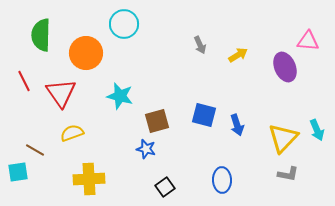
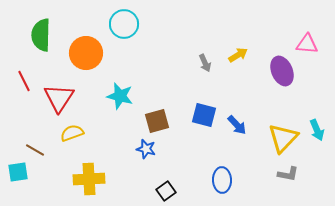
pink triangle: moved 1 px left, 3 px down
gray arrow: moved 5 px right, 18 px down
purple ellipse: moved 3 px left, 4 px down
red triangle: moved 2 px left, 5 px down; rotated 8 degrees clockwise
blue arrow: rotated 25 degrees counterclockwise
black square: moved 1 px right, 4 px down
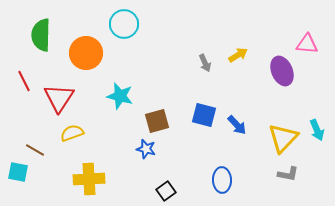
cyan square: rotated 20 degrees clockwise
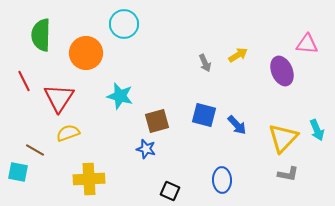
yellow semicircle: moved 4 px left
black square: moved 4 px right; rotated 30 degrees counterclockwise
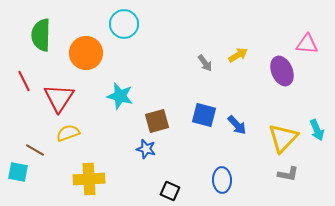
gray arrow: rotated 12 degrees counterclockwise
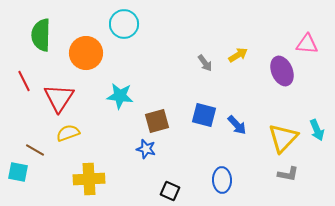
cyan star: rotated 8 degrees counterclockwise
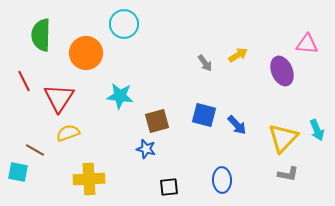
black square: moved 1 px left, 4 px up; rotated 30 degrees counterclockwise
